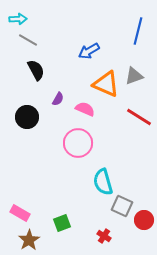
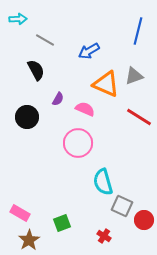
gray line: moved 17 px right
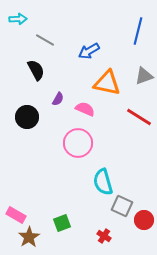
gray triangle: moved 10 px right
orange triangle: moved 1 px right, 1 px up; rotated 12 degrees counterclockwise
pink rectangle: moved 4 px left, 2 px down
brown star: moved 3 px up
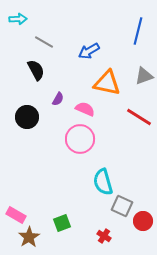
gray line: moved 1 px left, 2 px down
pink circle: moved 2 px right, 4 px up
red circle: moved 1 px left, 1 px down
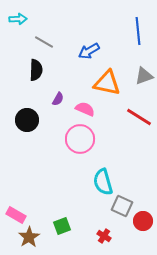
blue line: rotated 20 degrees counterclockwise
black semicircle: rotated 30 degrees clockwise
black circle: moved 3 px down
green square: moved 3 px down
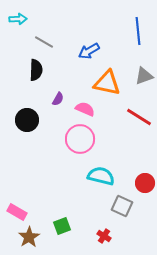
cyan semicircle: moved 2 px left, 6 px up; rotated 120 degrees clockwise
pink rectangle: moved 1 px right, 3 px up
red circle: moved 2 px right, 38 px up
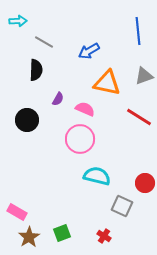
cyan arrow: moved 2 px down
cyan semicircle: moved 4 px left
green square: moved 7 px down
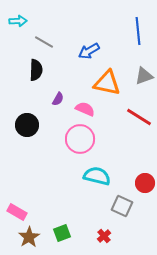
black circle: moved 5 px down
red cross: rotated 16 degrees clockwise
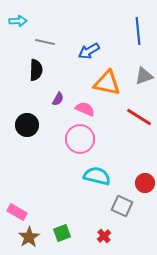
gray line: moved 1 px right; rotated 18 degrees counterclockwise
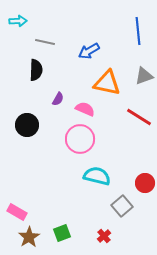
gray square: rotated 25 degrees clockwise
